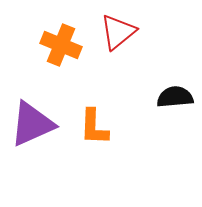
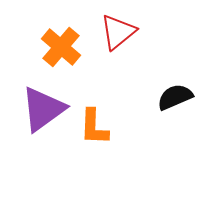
orange cross: moved 2 px down; rotated 18 degrees clockwise
black semicircle: rotated 18 degrees counterclockwise
purple triangle: moved 11 px right, 15 px up; rotated 12 degrees counterclockwise
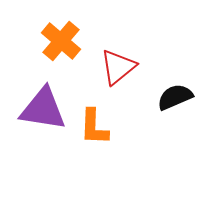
red triangle: moved 35 px down
orange cross: moved 6 px up
purple triangle: rotated 45 degrees clockwise
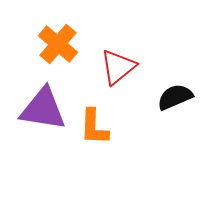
orange cross: moved 3 px left, 3 px down
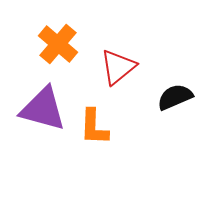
purple triangle: rotated 6 degrees clockwise
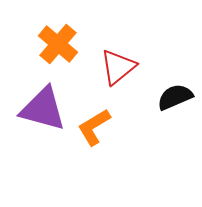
orange L-shape: rotated 57 degrees clockwise
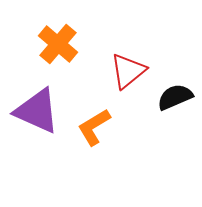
red triangle: moved 10 px right, 4 px down
purple triangle: moved 6 px left, 2 px down; rotated 9 degrees clockwise
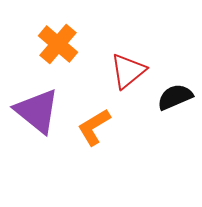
purple triangle: rotated 15 degrees clockwise
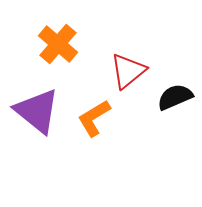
orange L-shape: moved 9 px up
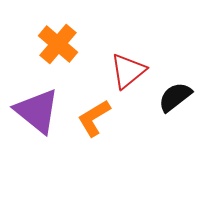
black semicircle: rotated 15 degrees counterclockwise
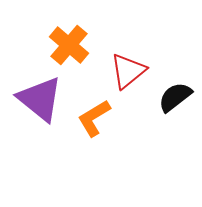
orange cross: moved 11 px right, 1 px down
purple triangle: moved 3 px right, 12 px up
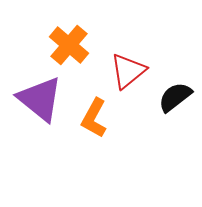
orange L-shape: rotated 30 degrees counterclockwise
